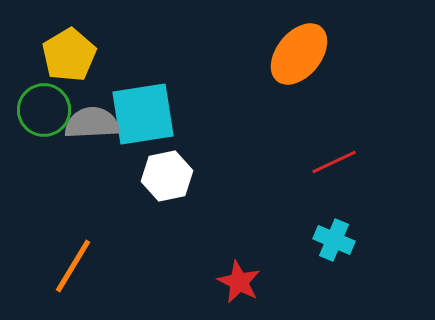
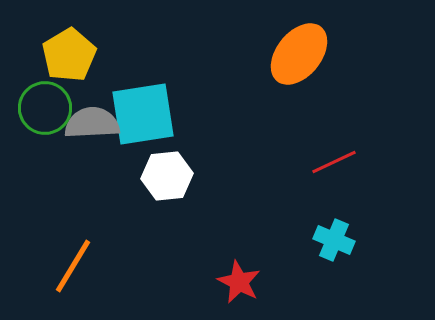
green circle: moved 1 px right, 2 px up
white hexagon: rotated 6 degrees clockwise
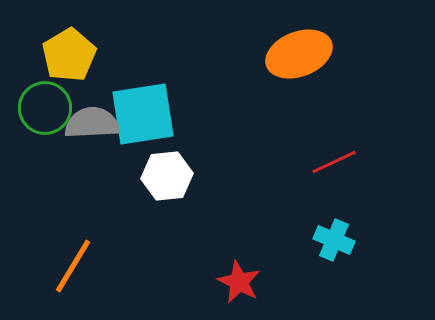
orange ellipse: rotated 30 degrees clockwise
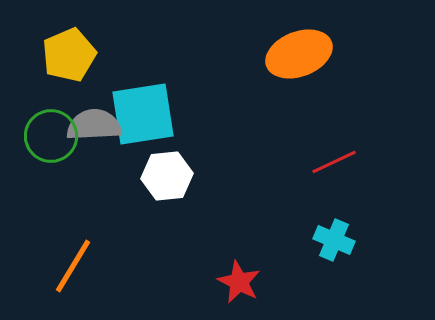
yellow pentagon: rotated 8 degrees clockwise
green circle: moved 6 px right, 28 px down
gray semicircle: moved 2 px right, 2 px down
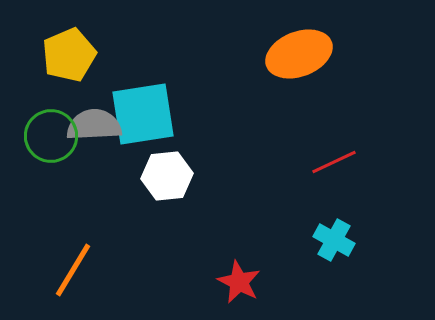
cyan cross: rotated 6 degrees clockwise
orange line: moved 4 px down
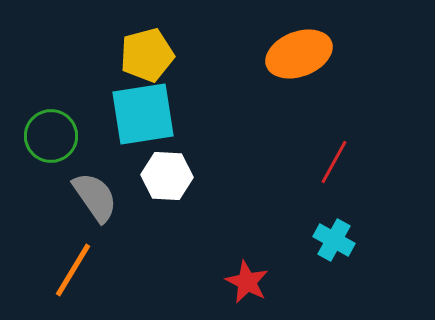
yellow pentagon: moved 78 px right; rotated 8 degrees clockwise
gray semicircle: moved 1 px right, 72 px down; rotated 58 degrees clockwise
red line: rotated 36 degrees counterclockwise
white hexagon: rotated 9 degrees clockwise
red star: moved 8 px right
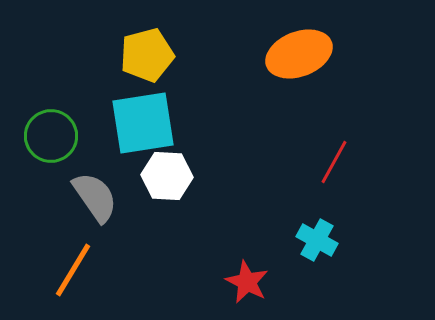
cyan square: moved 9 px down
cyan cross: moved 17 px left
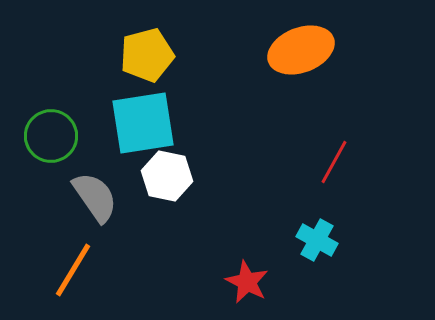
orange ellipse: moved 2 px right, 4 px up
white hexagon: rotated 9 degrees clockwise
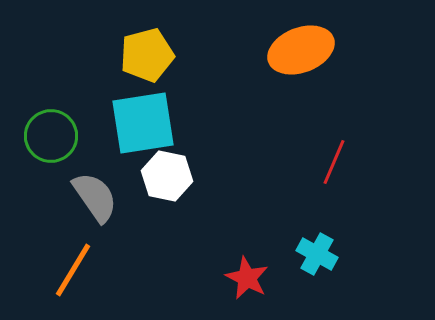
red line: rotated 6 degrees counterclockwise
cyan cross: moved 14 px down
red star: moved 4 px up
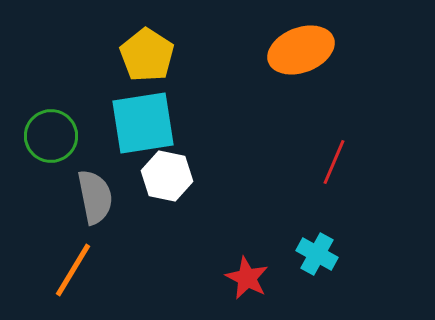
yellow pentagon: rotated 24 degrees counterclockwise
gray semicircle: rotated 24 degrees clockwise
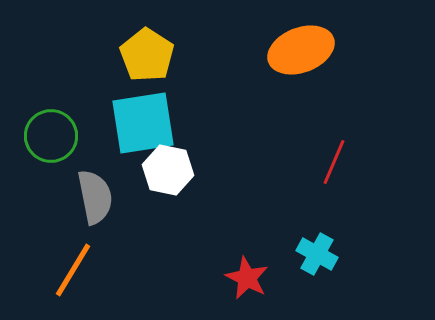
white hexagon: moved 1 px right, 6 px up
